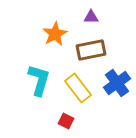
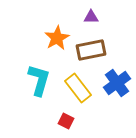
orange star: moved 2 px right, 4 px down
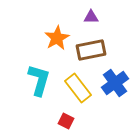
blue cross: moved 2 px left
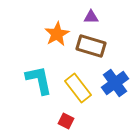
orange star: moved 4 px up
brown rectangle: moved 4 px up; rotated 28 degrees clockwise
cyan L-shape: rotated 28 degrees counterclockwise
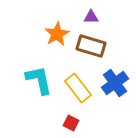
red square: moved 5 px right, 2 px down
